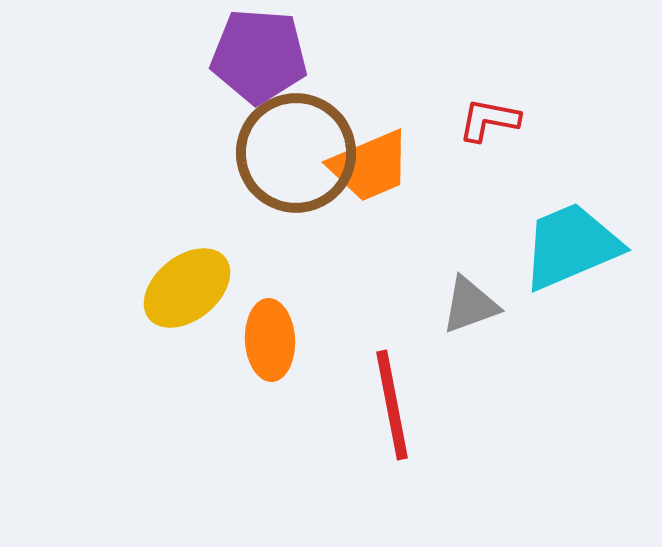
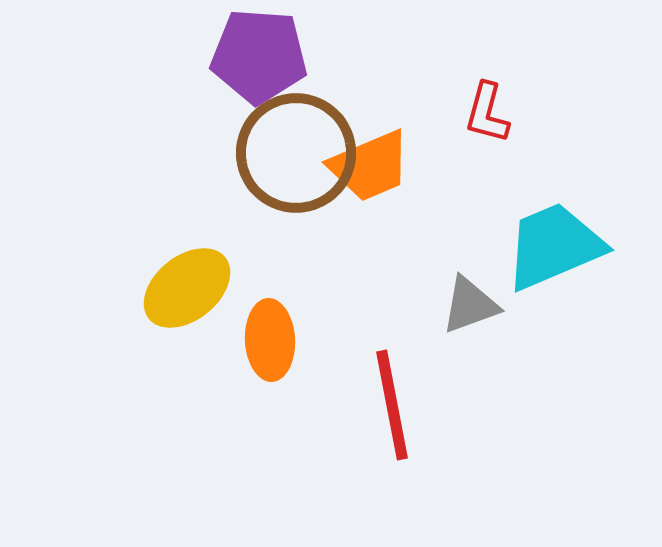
red L-shape: moved 2 px left, 7 px up; rotated 86 degrees counterclockwise
cyan trapezoid: moved 17 px left
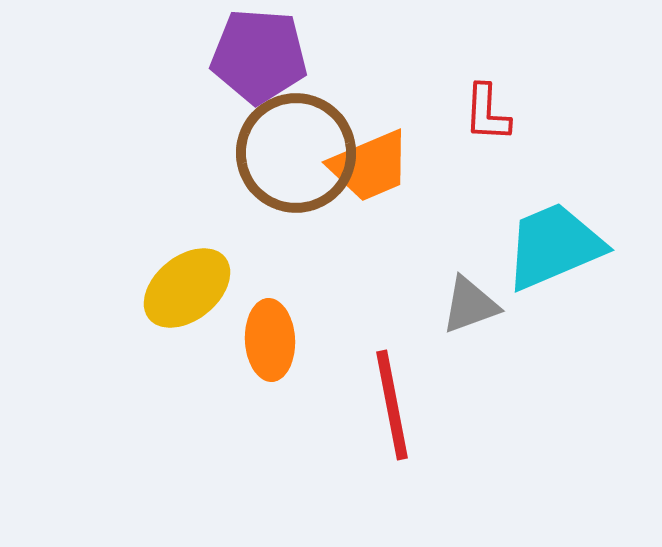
red L-shape: rotated 12 degrees counterclockwise
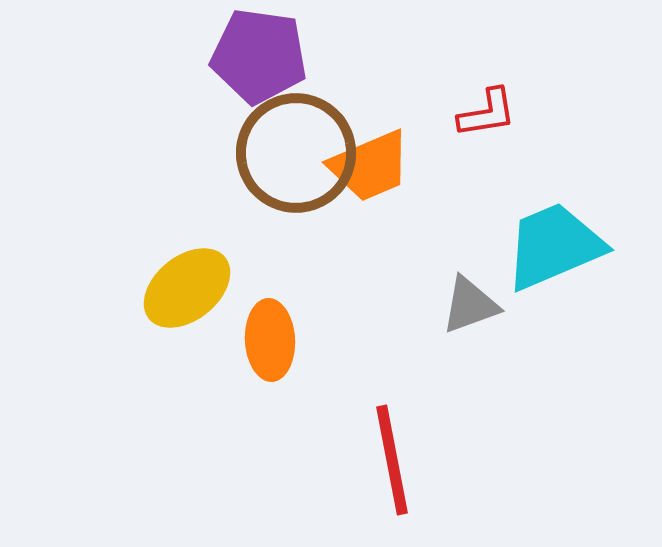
purple pentagon: rotated 4 degrees clockwise
red L-shape: rotated 102 degrees counterclockwise
red line: moved 55 px down
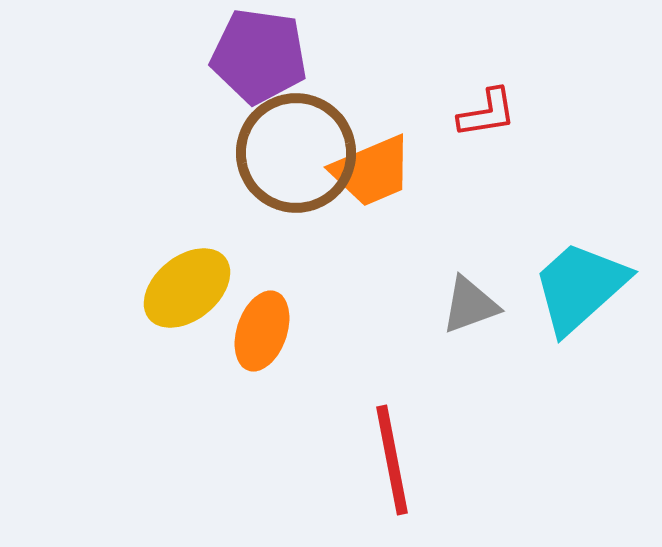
orange trapezoid: moved 2 px right, 5 px down
cyan trapezoid: moved 26 px right, 41 px down; rotated 19 degrees counterclockwise
orange ellipse: moved 8 px left, 9 px up; rotated 22 degrees clockwise
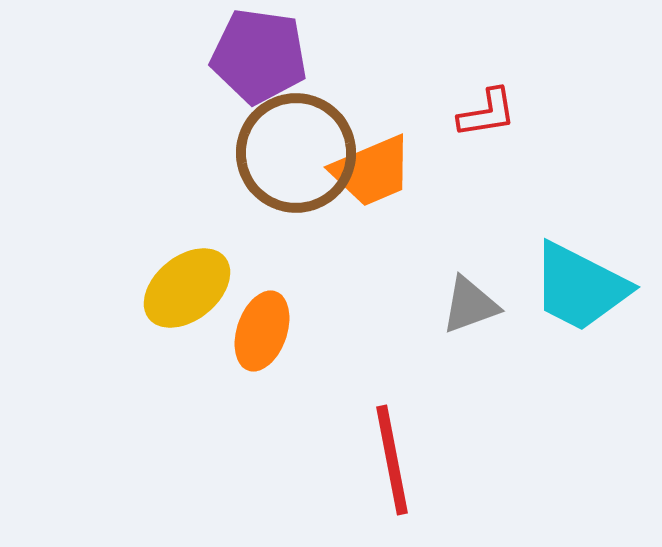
cyan trapezoid: rotated 111 degrees counterclockwise
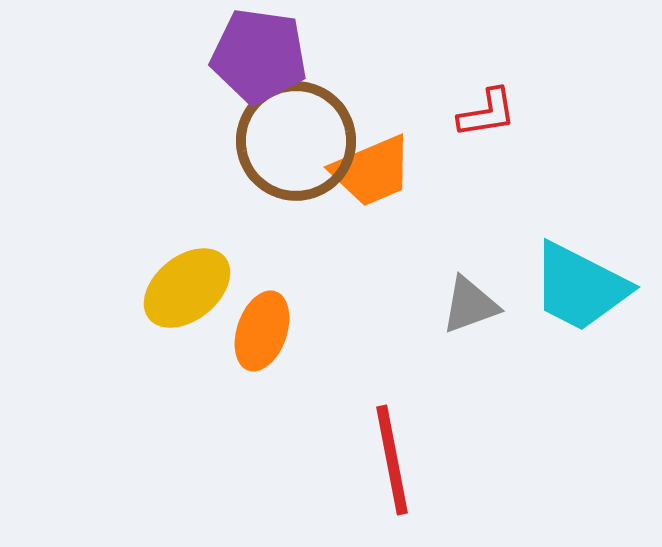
brown circle: moved 12 px up
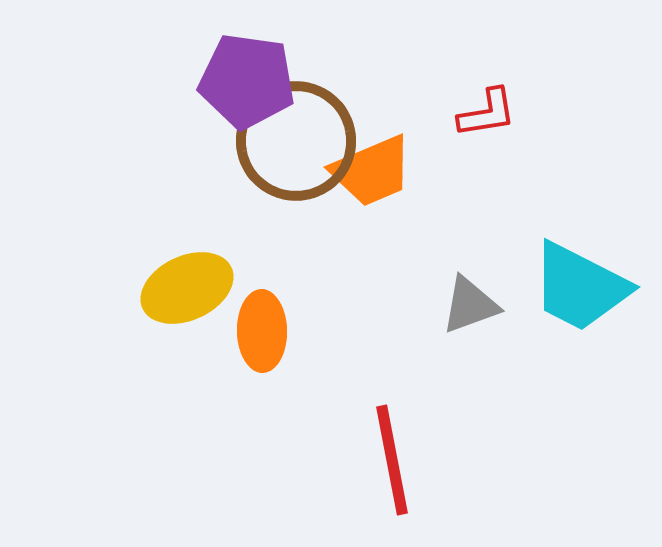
purple pentagon: moved 12 px left, 25 px down
yellow ellipse: rotated 14 degrees clockwise
orange ellipse: rotated 20 degrees counterclockwise
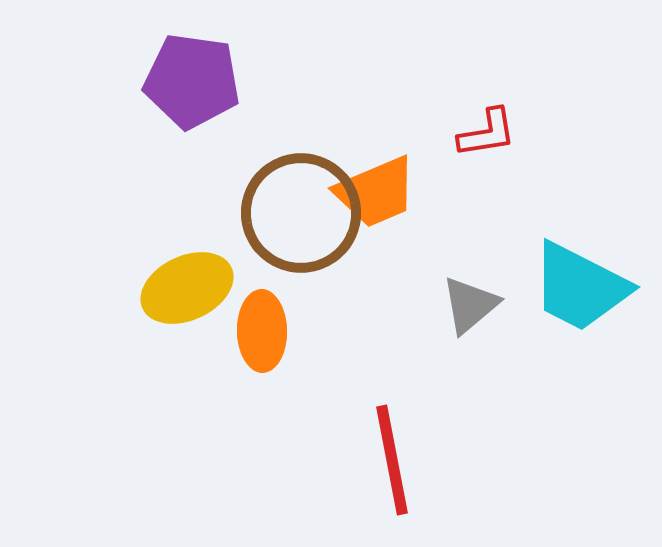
purple pentagon: moved 55 px left
red L-shape: moved 20 px down
brown circle: moved 5 px right, 72 px down
orange trapezoid: moved 4 px right, 21 px down
gray triangle: rotated 20 degrees counterclockwise
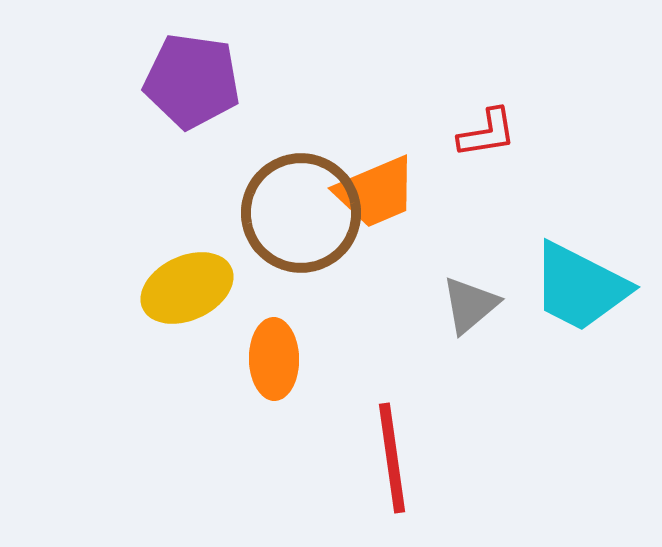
orange ellipse: moved 12 px right, 28 px down
red line: moved 2 px up; rotated 3 degrees clockwise
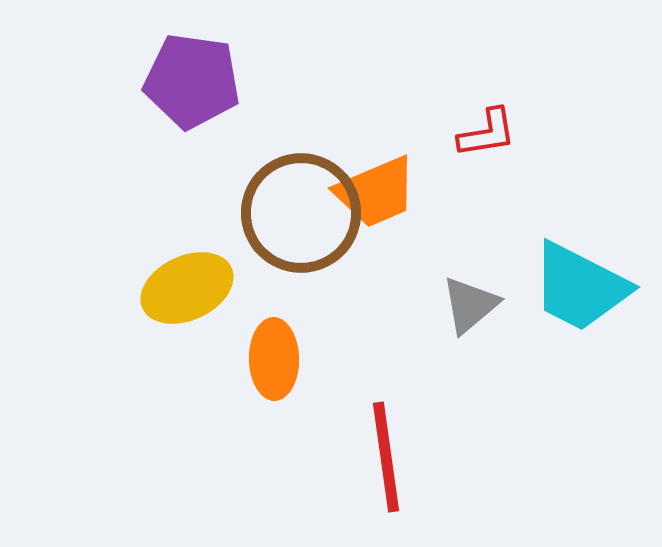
red line: moved 6 px left, 1 px up
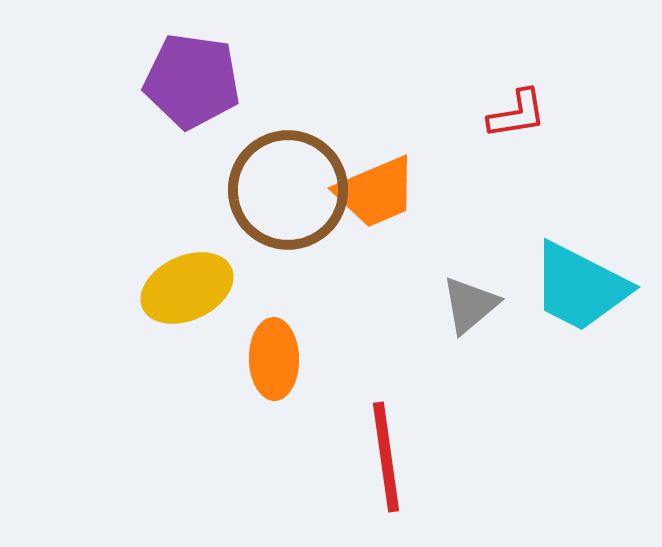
red L-shape: moved 30 px right, 19 px up
brown circle: moved 13 px left, 23 px up
